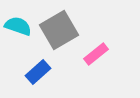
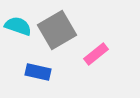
gray square: moved 2 px left
blue rectangle: rotated 55 degrees clockwise
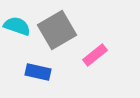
cyan semicircle: moved 1 px left
pink rectangle: moved 1 px left, 1 px down
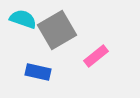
cyan semicircle: moved 6 px right, 7 px up
pink rectangle: moved 1 px right, 1 px down
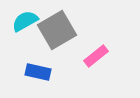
cyan semicircle: moved 2 px right, 2 px down; rotated 48 degrees counterclockwise
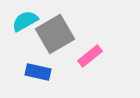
gray square: moved 2 px left, 4 px down
pink rectangle: moved 6 px left
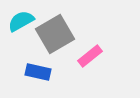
cyan semicircle: moved 4 px left
